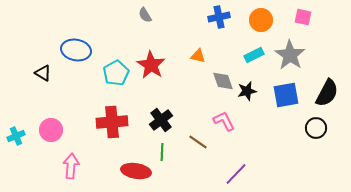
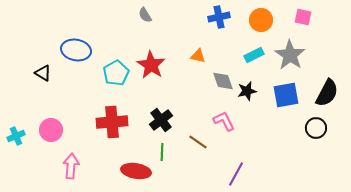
purple line: rotated 15 degrees counterclockwise
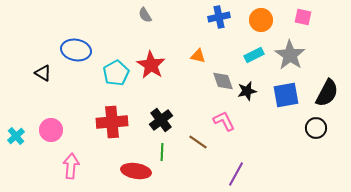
cyan cross: rotated 18 degrees counterclockwise
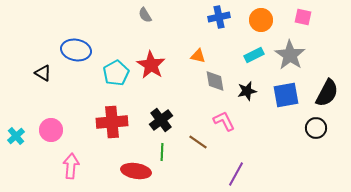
gray diamond: moved 8 px left; rotated 10 degrees clockwise
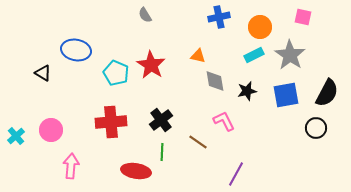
orange circle: moved 1 px left, 7 px down
cyan pentagon: rotated 20 degrees counterclockwise
red cross: moved 1 px left
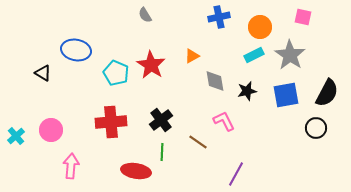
orange triangle: moved 6 px left; rotated 42 degrees counterclockwise
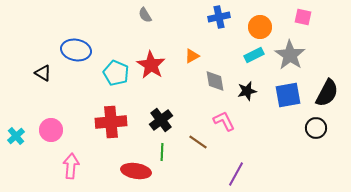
blue square: moved 2 px right
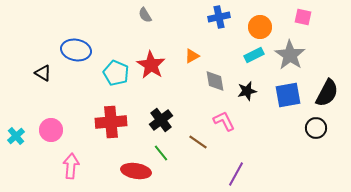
green line: moved 1 px left, 1 px down; rotated 42 degrees counterclockwise
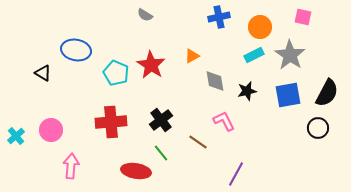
gray semicircle: rotated 28 degrees counterclockwise
black circle: moved 2 px right
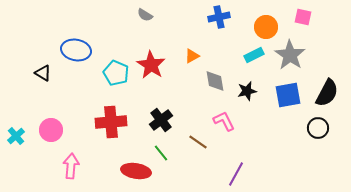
orange circle: moved 6 px right
